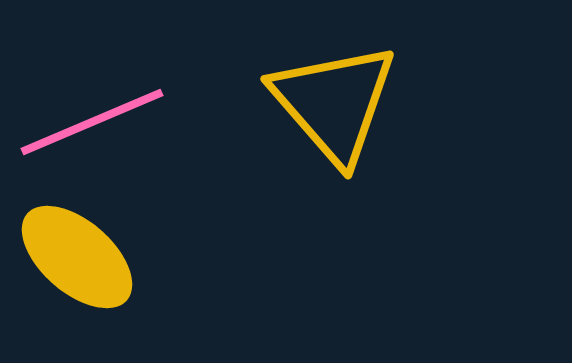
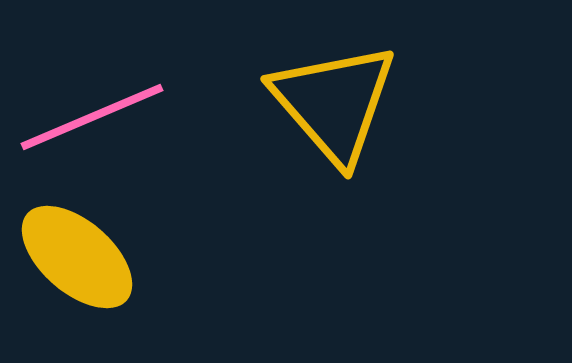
pink line: moved 5 px up
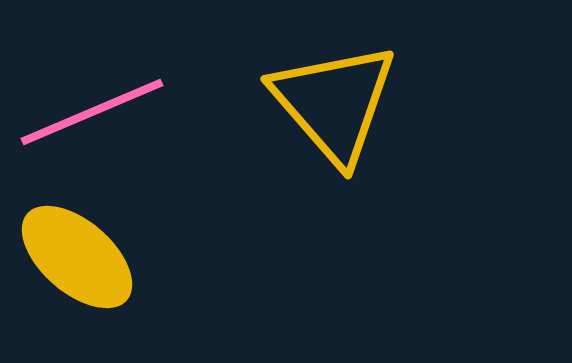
pink line: moved 5 px up
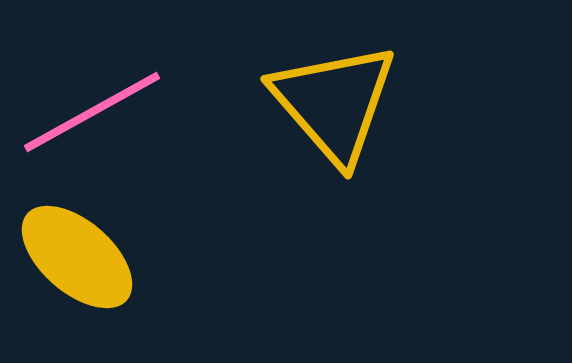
pink line: rotated 6 degrees counterclockwise
